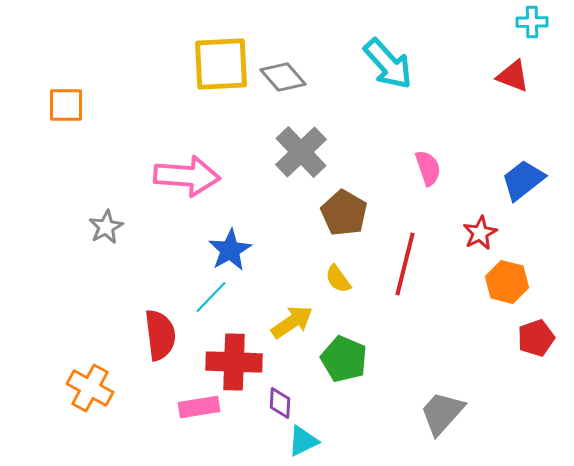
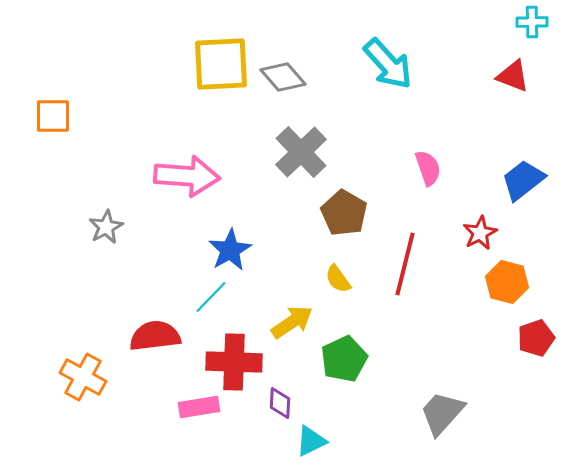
orange square: moved 13 px left, 11 px down
red semicircle: moved 5 px left, 1 px down; rotated 90 degrees counterclockwise
green pentagon: rotated 24 degrees clockwise
orange cross: moved 7 px left, 11 px up
cyan triangle: moved 8 px right
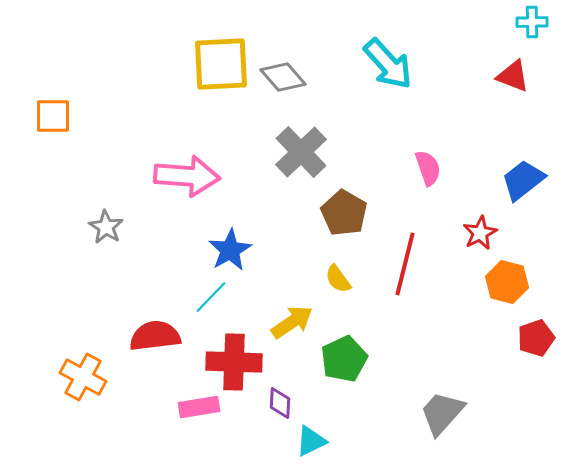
gray star: rotated 12 degrees counterclockwise
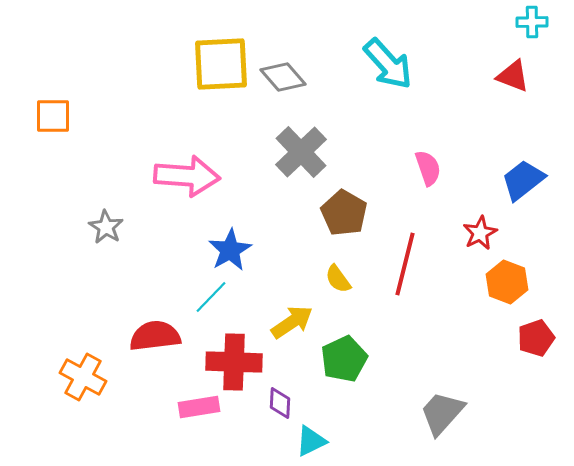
orange hexagon: rotated 6 degrees clockwise
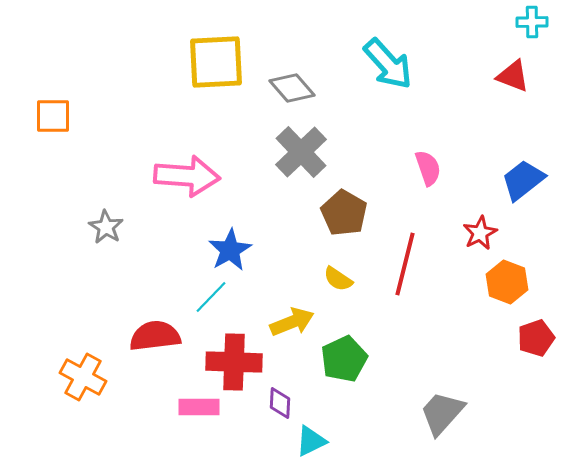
yellow square: moved 5 px left, 2 px up
gray diamond: moved 9 px right, 11 px down
yellow semicircle: rotated 20 degrees counterclockwise
yellow arrow: rotated 12 degrees clockwise
pink rectangle: rotated 9 degrees clockwise
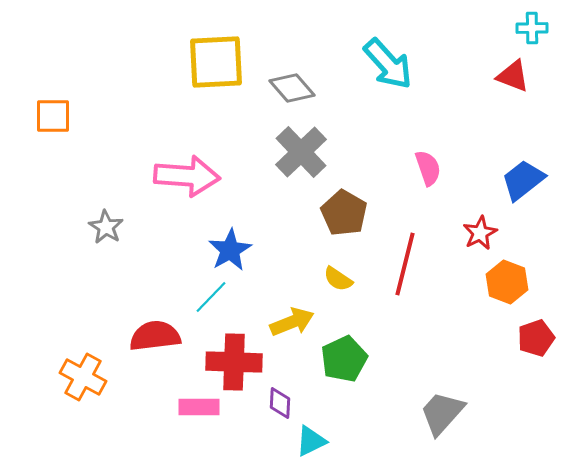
cyan cross: moved 6 px down
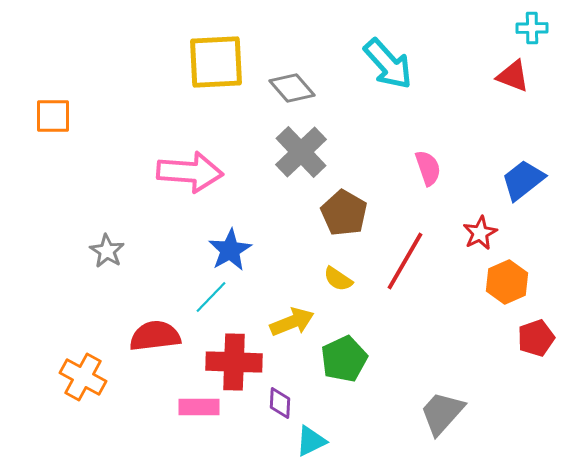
pink arrow: moved 3 px right, 4 px up
gray star: moved 1 px right, 24 px down
red line: moved 3 px up; rotated 16 degrees clockwise
orange hexagon: rotated 15 degrees clockwise
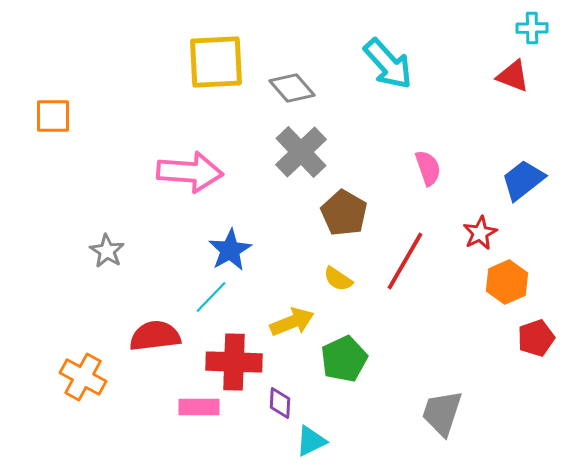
gray trapezoid: rotated 24 degrees counterclockwise
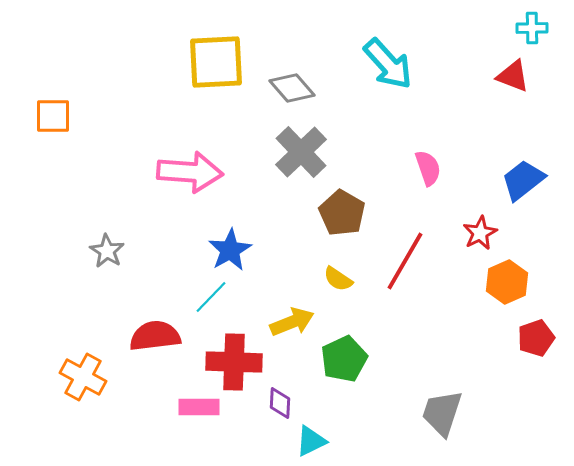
brown pentagon: moved 2 px left
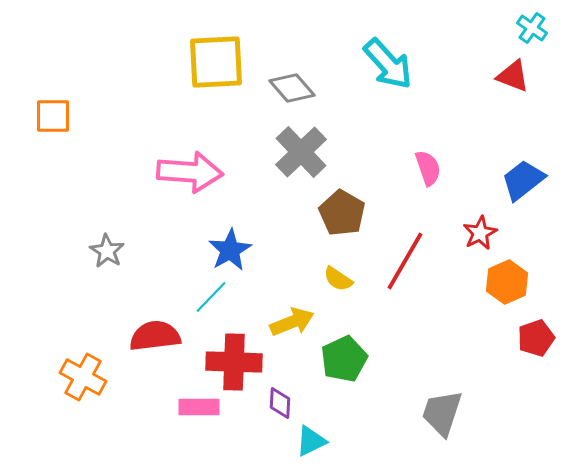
cyan cross: rotated 36 degrees clockwise
